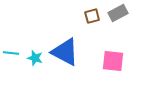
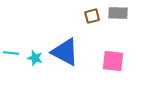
gray rectangle: rotated 30 degrees clockwise
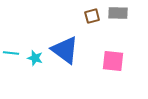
blue triangle: moved 2 px up; rotated 8 degrees clockwise
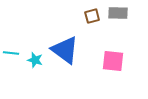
cyan star: moved 2 px down
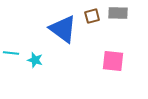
blue triangle: moved 2 px left, 21 px up
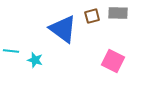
cyan line: moved 2 px up
pink square: rotated 20 degrees clockwise
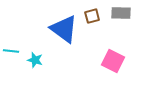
gray rectangle: moved 3 px right
blue triangle: moved 1 px right
